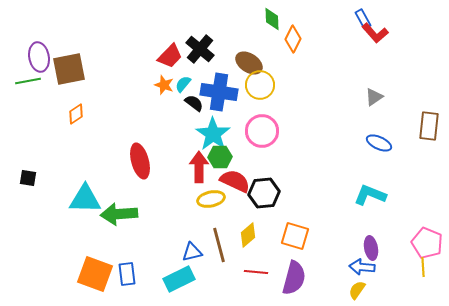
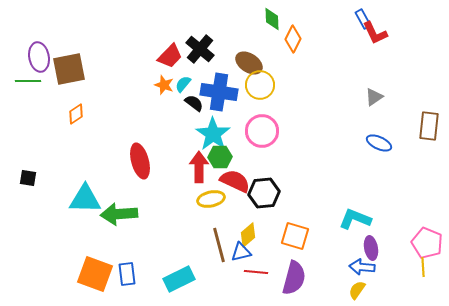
red L-shape at (375, 33): rotated 16 degrees clockwise
green line at (28, 81): rotated 10 degrees clockwise
cyan L-shape at (370, 195): moved 15 px left, 24 px down
blue triangle at (192, 252): moved 49 px right
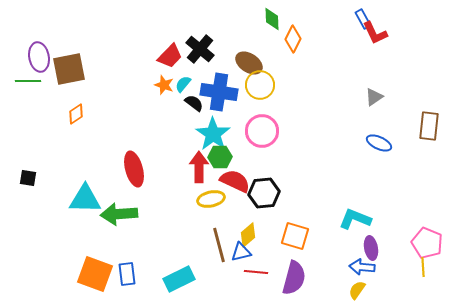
red ellipse at (140, 161): moved 6 px left, 8 px down
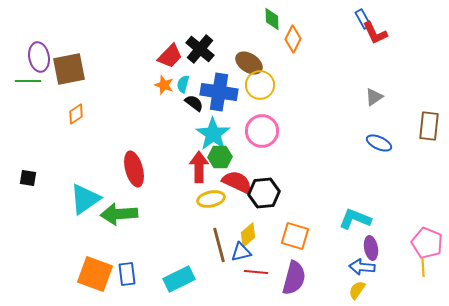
cyan semicircle at (183, 84): rotated 24 degrees counterclockwise
red semicircle at (235, 181): moved 2 px right, 1 px down
cyan triangle at (85, 199): rotated 36 degrees counterclockwise
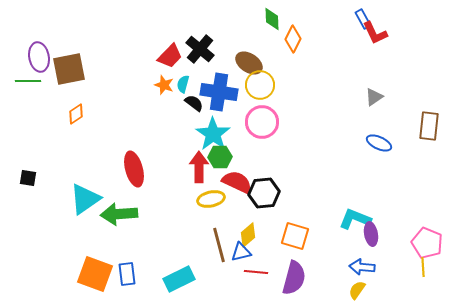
pink circle at (262, 131): moved 9 px up
purple ellipse at (371, 248): moved 14 px up
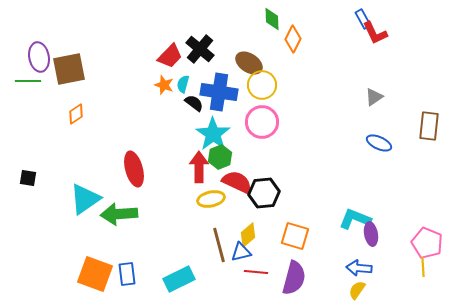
yellow circle at (260, 85): moved 2 px right
green hexagon at (220, 157): rotated 20 degrees counterclockwise
blue arrow at (362, 267): moved 3 px left, 1 px down
